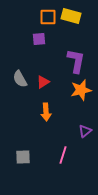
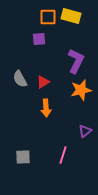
purple L-shape: rotated 15 degrees clockwise
orange arrow: moved 4 px up
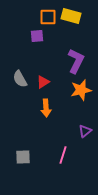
purple square: moved 2 px left, 3 px up
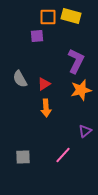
red triangle: moved 1 px right, 2 px down
pink line: rotated 24 degrees clockwise
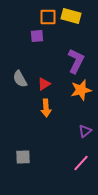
pink line: moved 18 px right, 8 px down
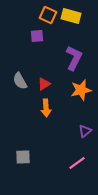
orange square: moved 2 px up; rotated 24 degrees clockwise
purple L-shape: moved 2 px left, 3 px up
gray semicircle: moved 2 px down
pink line: moved 4 px left; rotated 12 degrees clockwise
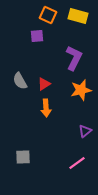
yellow rectangle: moved 7 px right
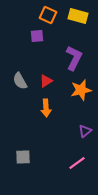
red triangle: moved 2 px right, 3 px up
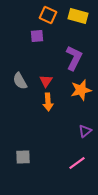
red triangle: rotated 24 degrees counterclockwise
orange arrow: moved 2 px right, 6 px up
